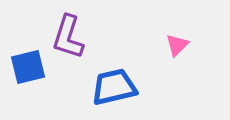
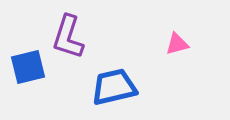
pink triangle: moved 1 px up; rotated 30 degrees clockwise
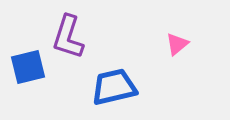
pink triangle: rotated 25 degrees counterclockwise
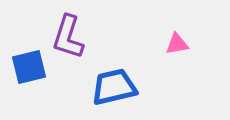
pink triangle: rotated 30 degrees clockwise
blue square: moved 1 px right
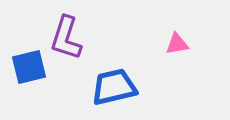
purple L-shape: moved 2 px left, 1 px down
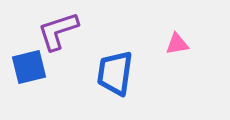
purple L-shape: moved 8 px left, 7 px up; rotated 54 degrees clockwise
blue trapezoid: moved 1 px right, 14 px up; rotated 69 degrees counterclockwise
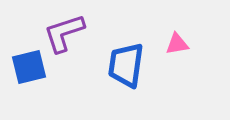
purple L-shape: moved 6 px right, 2 px down
blue trapezoid: moved 11 px right, 8 px up
